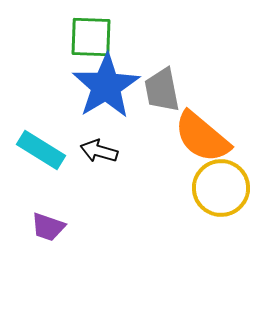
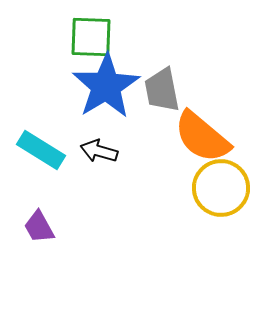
purple trapezoid: moved 9 px left; rotated 42 degrees clockwise
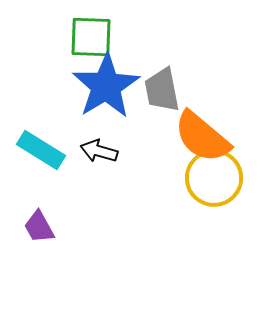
yellow circle: moved 7 px left, 10 px up
